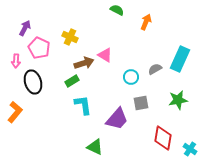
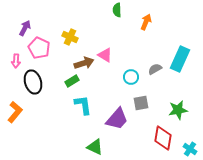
green semicircle: rotated 120 degrees counterclockwise
green star: moved 10 px down
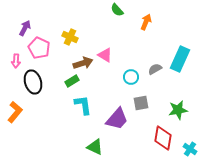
green semicircle: rotated 40 degrees counterclockwise
brown arrow: moved 1 px left
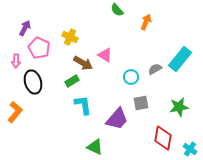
cyan rectangle: rotated 15 degrees clockwise
brown arrow: rotated 48 degrees clockwise
green star: moved 1 px right, 3 px up
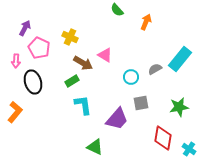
cyan cross: moved 1 px left
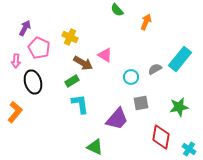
cyan L-shape: moved 3 px left, 1 px up
red diamond: moved 2 px left, 1 px up
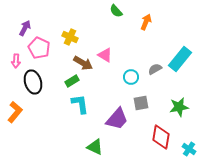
green semicircle: moved 1 px left, 1 px down
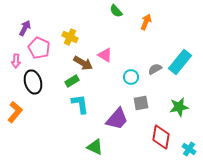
cyan rectangle: moved 3 px down
